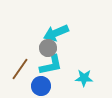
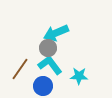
cyan L-shape: moved 1 px left; rotated 115 degrees counterclockwise
cyan star: moved 5 px left, 2 px up
blue circle: moved 2 px right
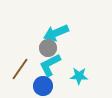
cyan L-shape: rotated 80 degrees counterclockwise
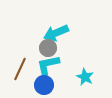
cyan L-shape: moved 2 px left; rotated 15 degrees clockwise
brown line: rotated 10 degrees counterclockwise
cyan star: moved 6 px right, 1 px down; rotated 24 degrees clockwise
blue circle: moved 1 px right, 1 px up
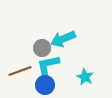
cyan arrow: moved 7 px right, 6 px down
gray circle: moved 6 px left
brown line: moved 2 px down; rotated 45 degrees clockwise
blue circle: moved 1 px right
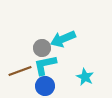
cyan L-shape: moved 3 px left
blue circle: moved 1 px down
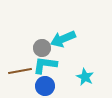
cyan L-shape: rotated 20 degrees clockwise
brown line: rotated 10 degrees clockwise
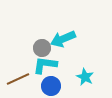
brown line: moved 2 px left, 8 px down; rotated 15 degrees counterclockwise
blue circle: moved 6 px right
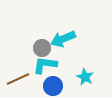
blue circle: moved 2 px right
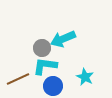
cyan L-shape: moved 1 px down
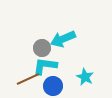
brown line: moved 10 px right
